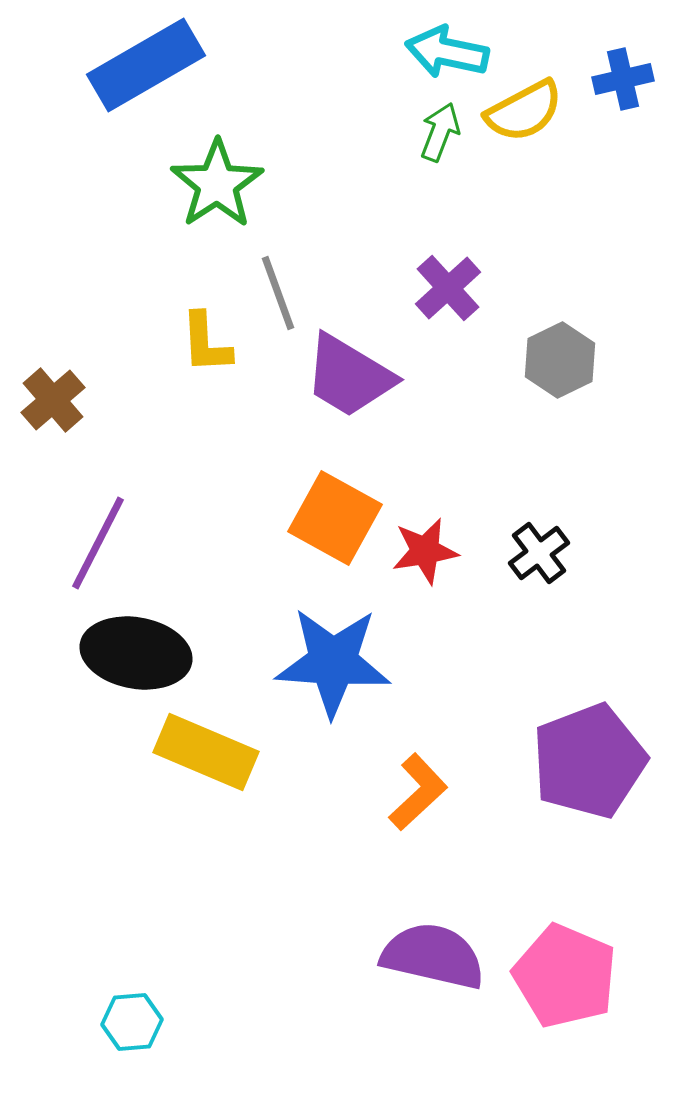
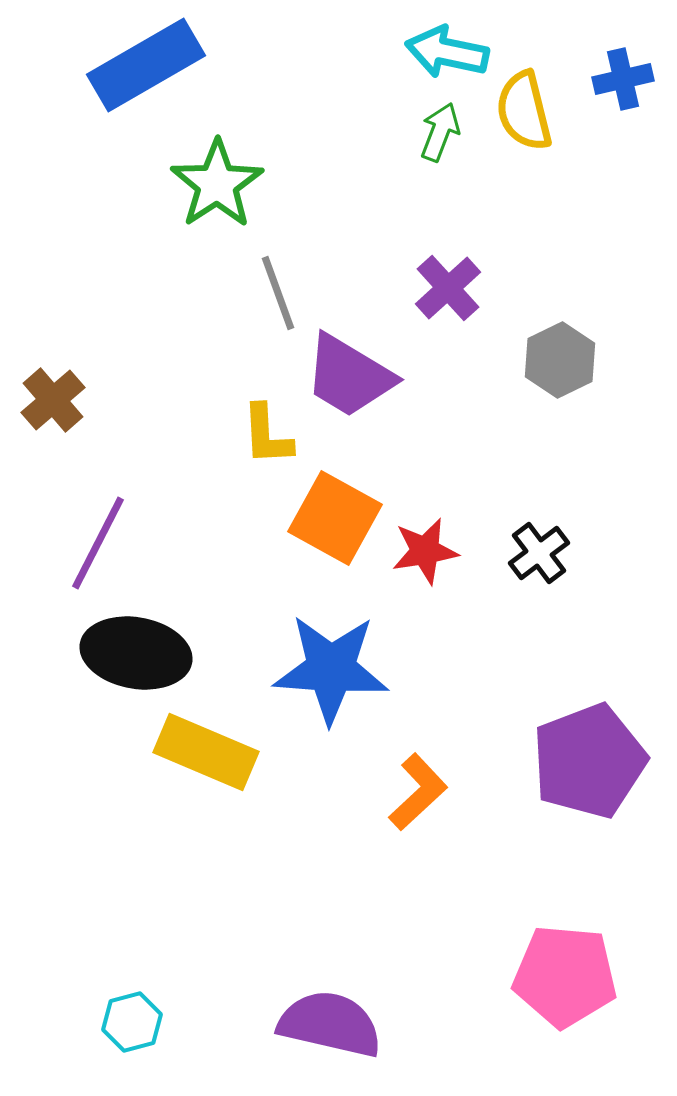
yellow semicircle: rotated 104 degrees clockwise
yellow L-shape: moved 61 px right, 92 px down
blue star: moved 2 px left, 7 px down
purple semicircle: moved 103 px left, 68 px down
pink pentagon: rotated 18 degrees counterclockwise
cyan hexagon: rotated 10 degrees counterclockwise
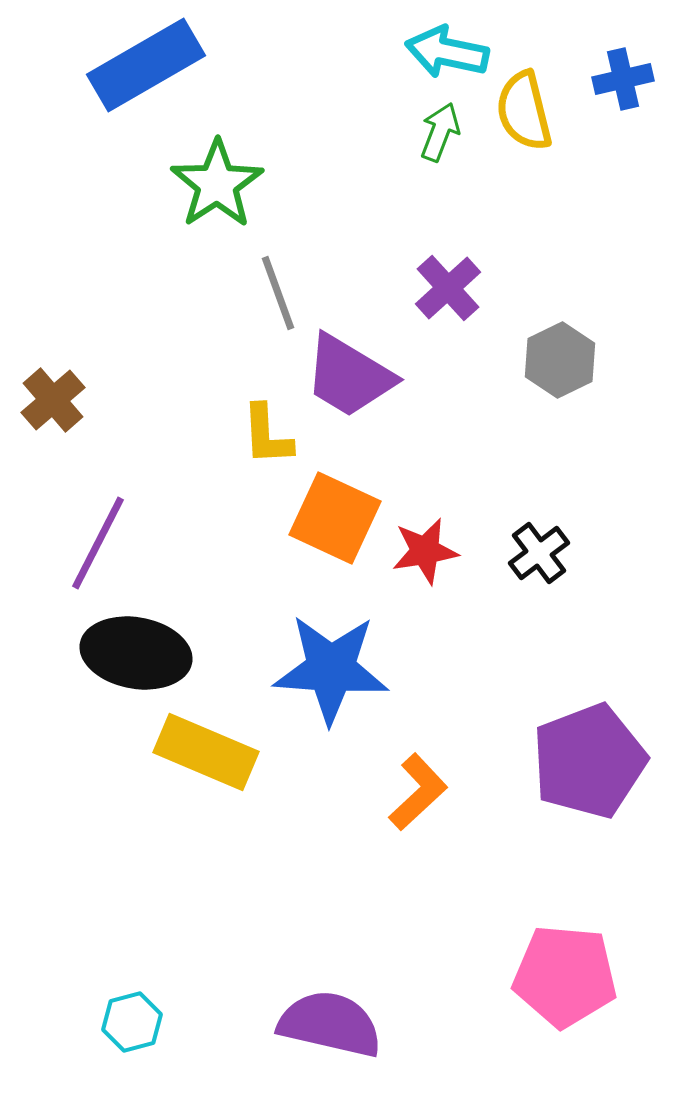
orange square: rotated 4 degrees counterclockwise
